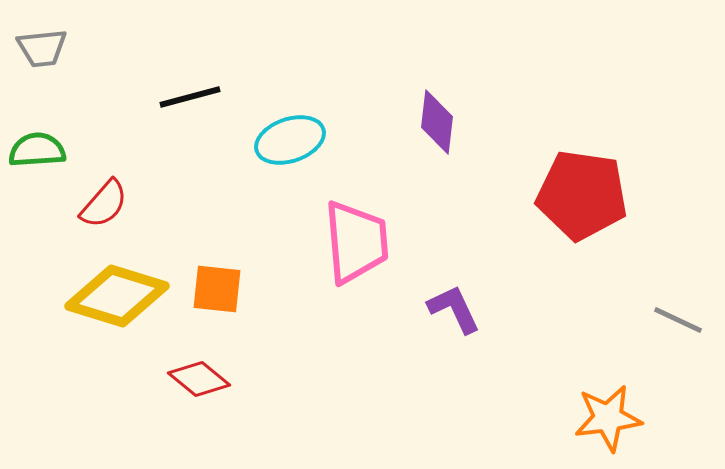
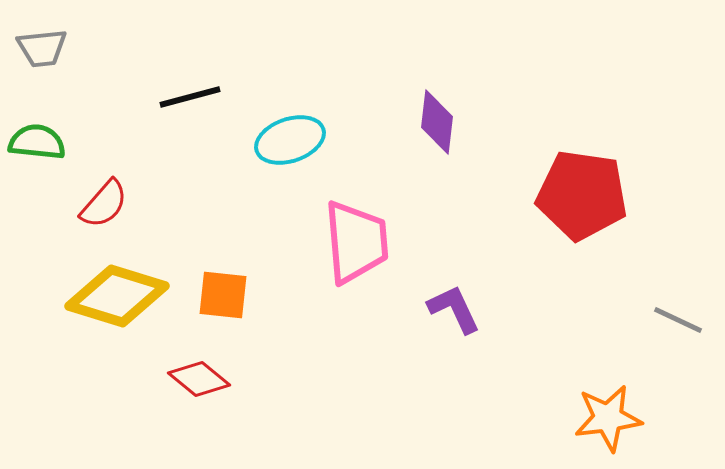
green semicircle: moved 8 px up; rotated 10 degrees clockwise
orange square: moved 6 px right, 6 px down
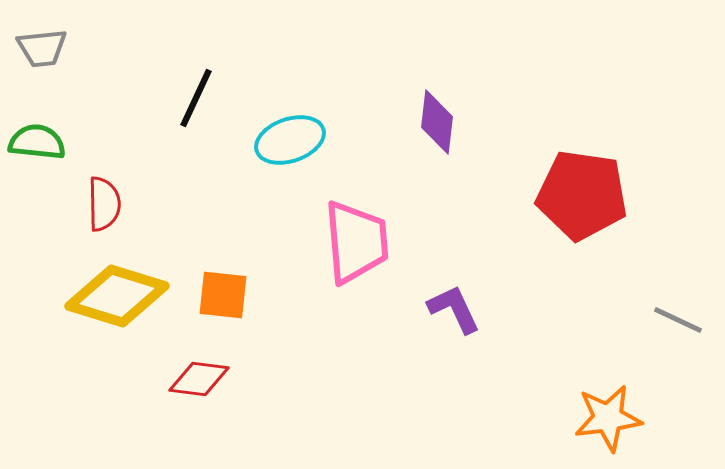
black line: moved 6 px right, 1 px down; rotated 50 degrees counterclockwise
red semicircle: rotated 42 degrees counterclockwise
red diamond: rotated 32 degrees counterclockwise
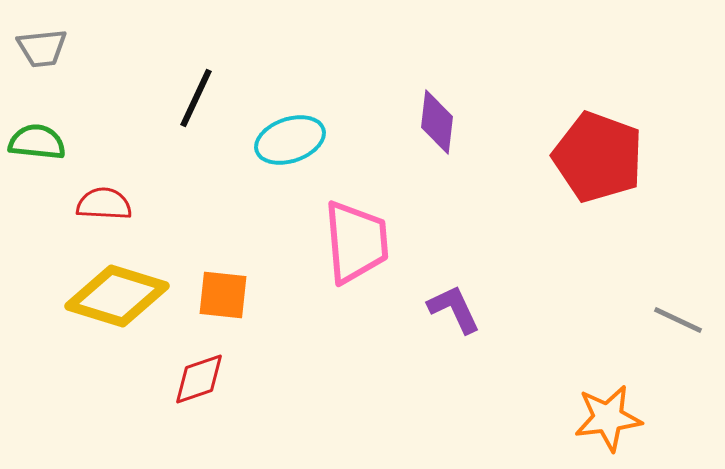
red pentagon: moved 16 px right, 38 px up; rotated 12 degrees clockwise
red semicircle: rotated 86 degrees counterclockwise
red diamond: rotated 26 degrees counterclockwise
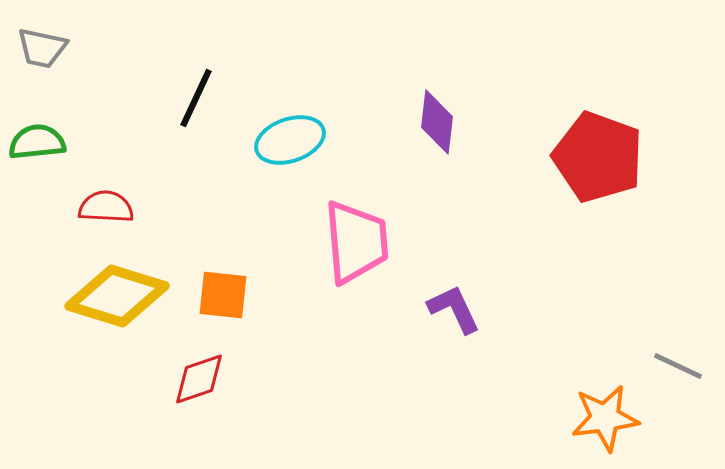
gray trapezoid: rotated 18 degrees clockwise
green semicircle: rotated 12 degrees counterclockwise
red semicircle: moved 2 px right, 3 px down
gray line: moved 46 px down
orange star: moved 3 px left
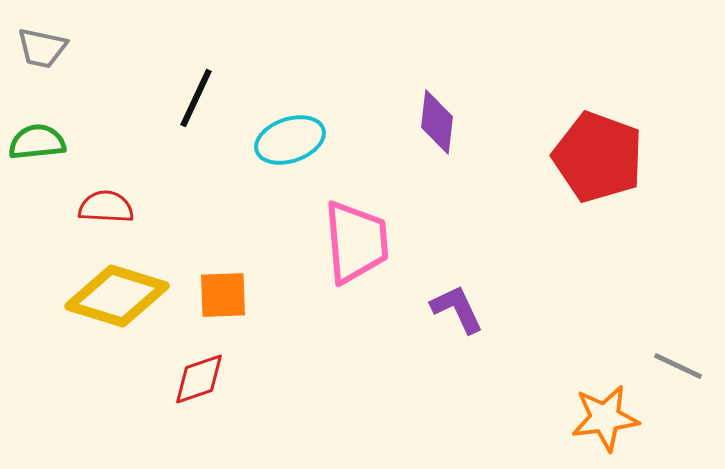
orange square: rotated 8 degrees counterclockwise
purple L-shape: moved 3 px right
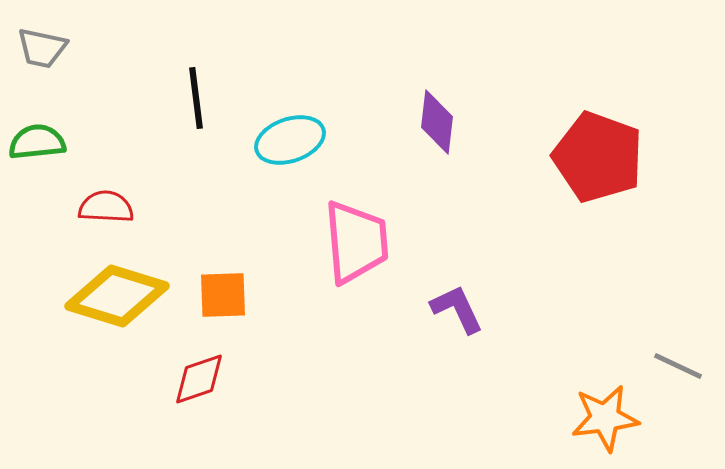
black line: rotated 32 degrees counterclockwise
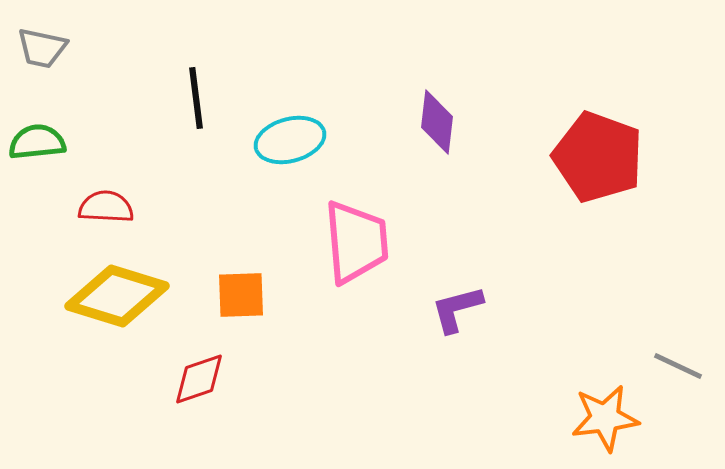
cyan ellipse: rotated 4 degrees clockwise
orange square: moved 18 px right
purple L-shape: rotated 80 degrees counterclockwise
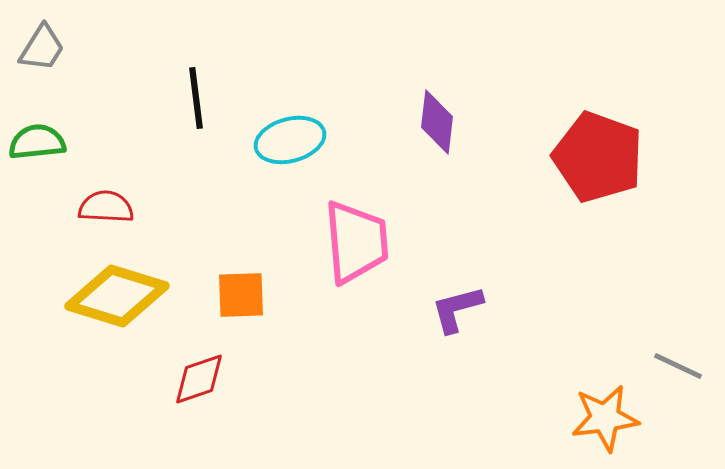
gray trapezoid: rotated 70 degrees counterclockwise
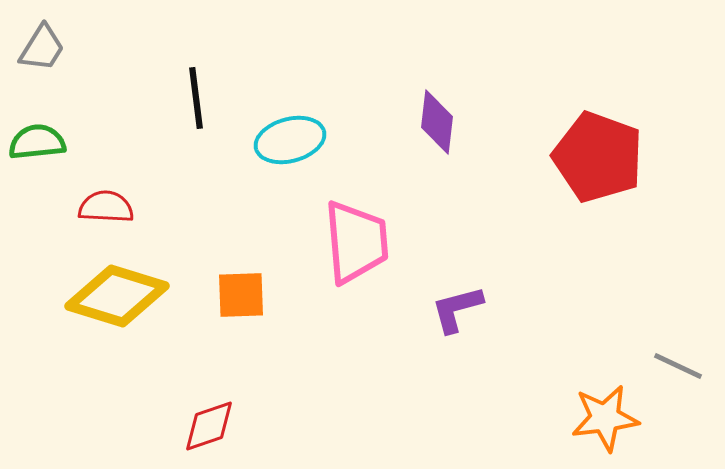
red diamond: moved 10 px right, 47 px down
